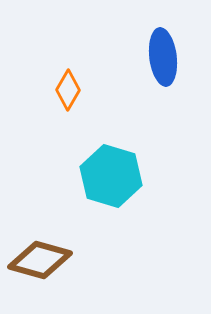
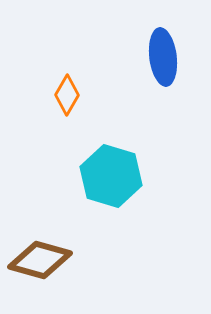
orange diamond: moved 1 px left, 5 px down
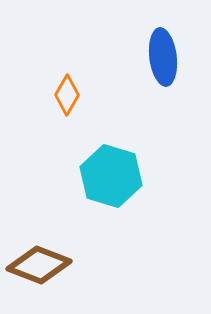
brown diamond: moved 1 px left, 5 px down; rotated 6 degrees clockwise
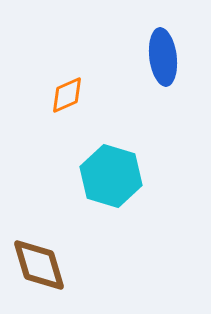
orange diamond: rotated 36 degrees clockwise
brown diamond: rotated 52 degrees clockwise
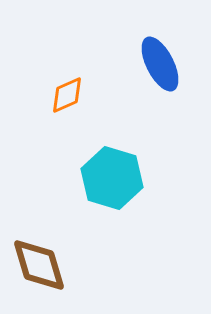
blue ellipse: moved 3 px left, 7 px down; rotated 20 degrees counterclockwise
cyan hexagon: moved 1 px right, 2 px down
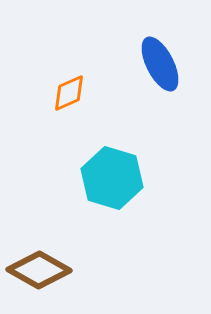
orange diamond: moved 2 px right, 2 px up
brown diamond: moved 5 px down; rotated 44 degrees counterclockwise
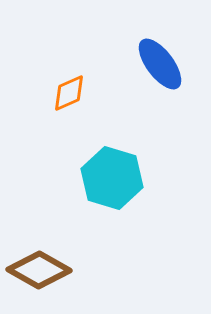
blue ellipse: rotated 10 degrees counterclockwise
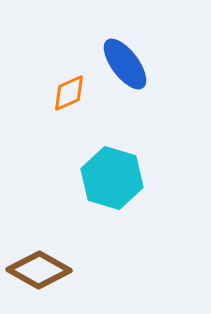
blue ellipse: moved 35 px left
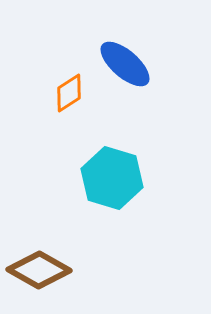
blue ellipse: rotated 12 degrees counterclockwise
orange diamond: rotated 9 degrees counterclockwise
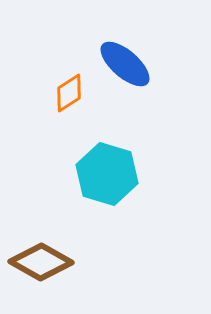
cyan hexagon: moved 5 px left, 4 px up
brown diamond: moved 2 px right, 8 px up
